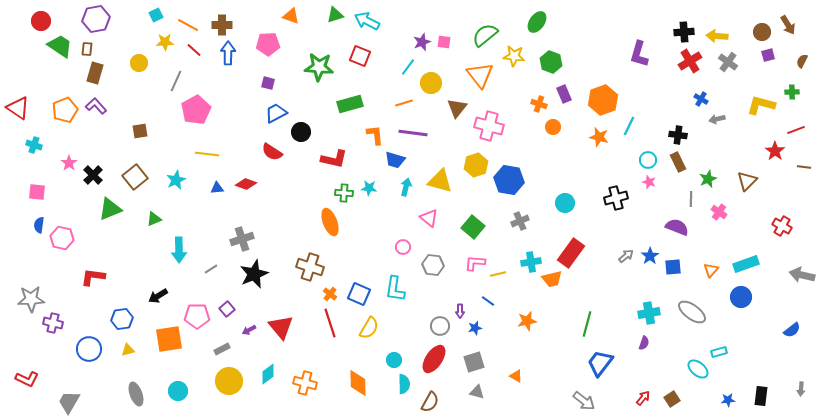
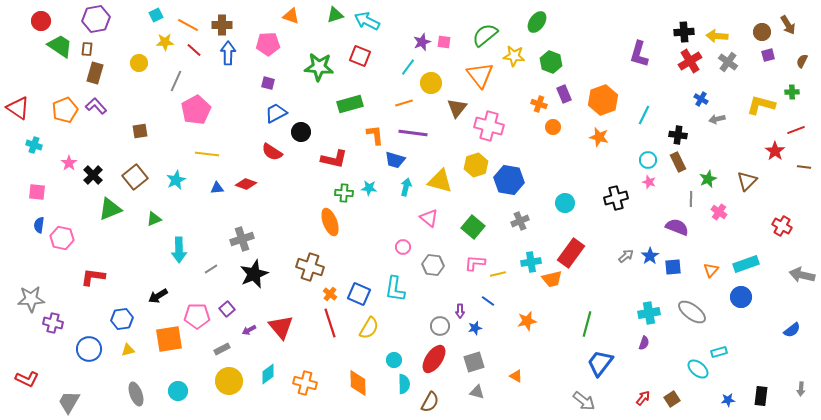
cyan line at (629, 126): moved 15 px right, 11 px up
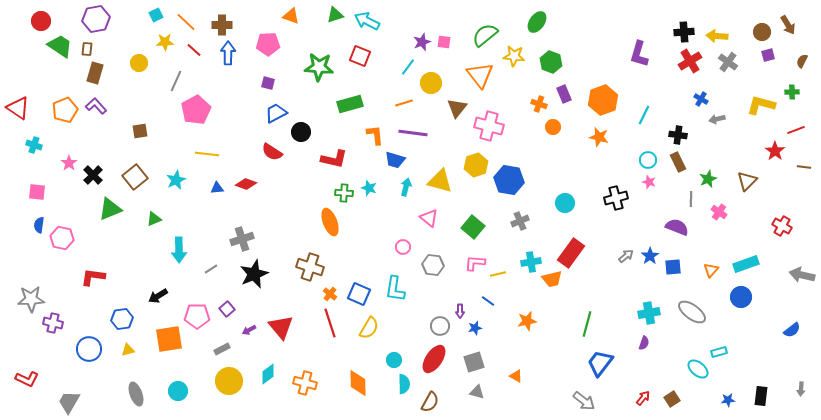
orange line at (188, 25): moved 2 px left, 3 px up; rotated 15 degrees clockwise
cyan star at (369, 188): rotated 14 degrees clockwise
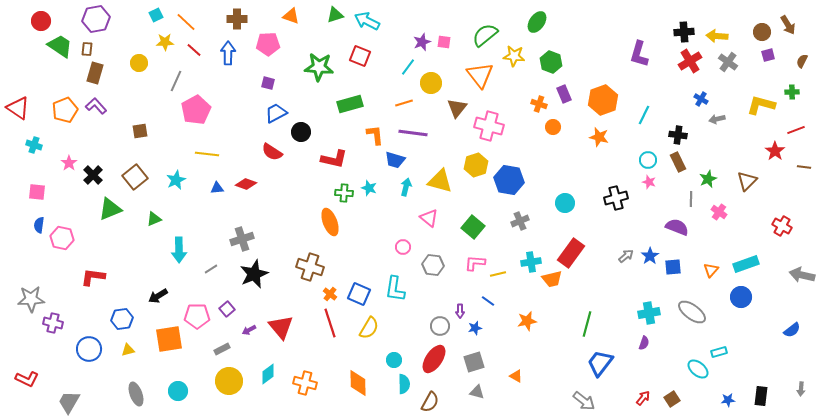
brown cross at (222, 25): moved 15 px right, 6 px up
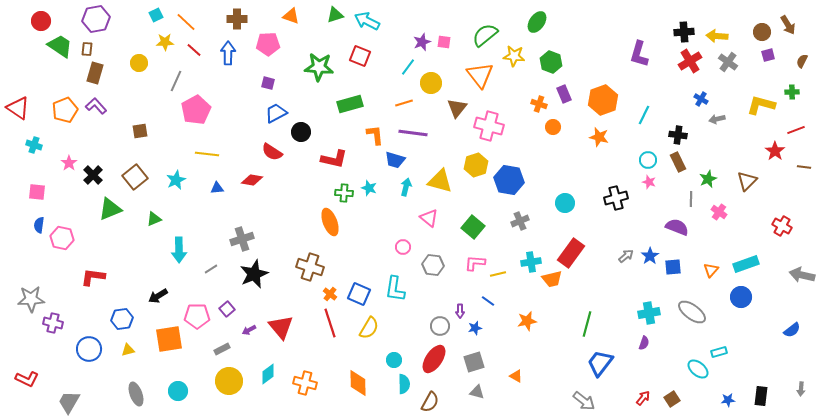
red diamond at (246, 184): moved 6 px right, 4 px up; rotated 10 degrees counterclockwise
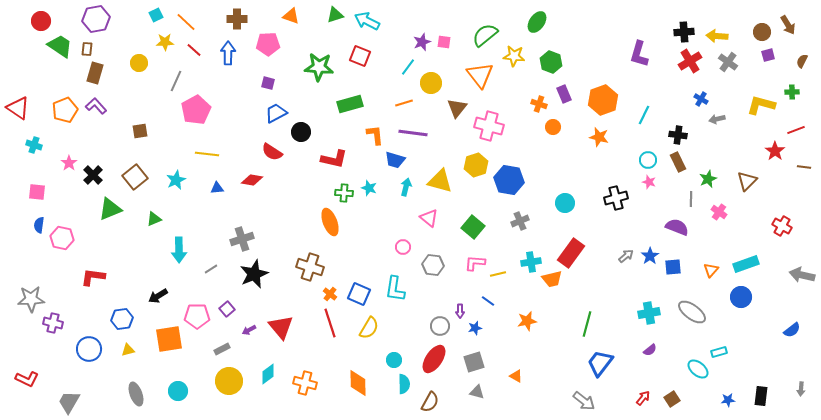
purple semicircle at (644, 343): moved 6 px right, 7 px down; rotated 32 degrees clockwise
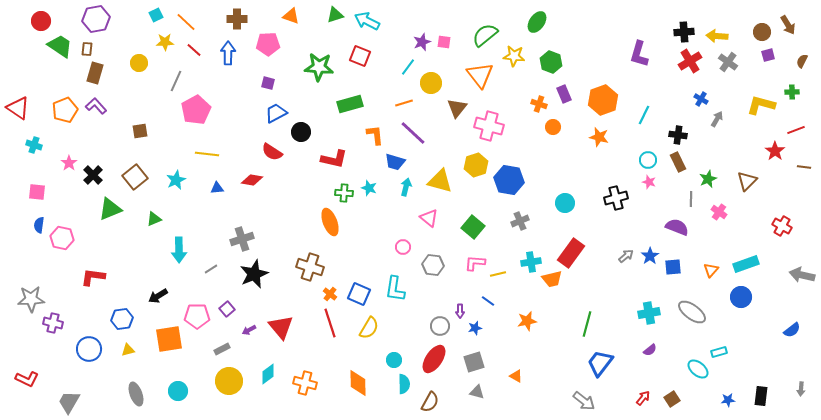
gray arrow at (717, 119): rotated 133 degrees clockwise
purple line at (413, 133): rotated 36 degrees clockwise
blue trapezoid at (395, 160): moved 2 px down
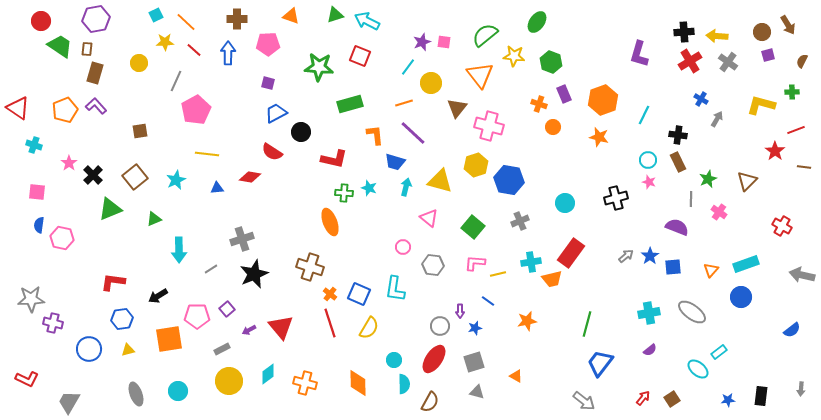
red diamond at (252, 180): moved 2 px left, 3 px up
red L-shape at (93, 277): moved 20 px right, 5 px down
cyan rectangle at (719, 352): rotated 21 degrees counterclockwise
